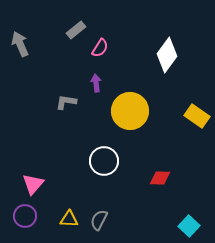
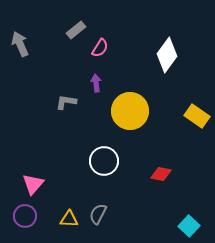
red diamond: moved 1 px right, 4 px up; rotated 10 degrees clockwise
gray semicircle: moved 1 px left, 6 px up
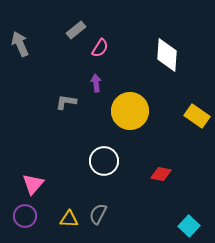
white diamond: rotated 32 degrees counterclockwise
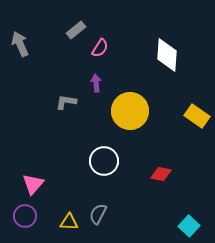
yellow triangle: moved 3 px down
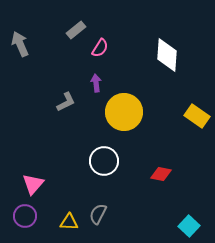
gray L-shape: rotated 145 degrees clockwise
yellow circle: moved 6 px left, 1 px down
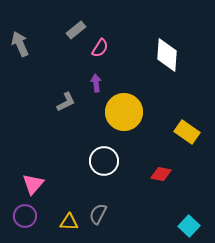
yellow rectangle: moved 10 px left, 16 px down
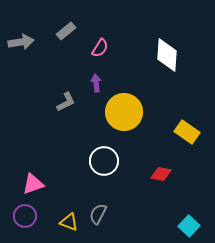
gray rectangle: moved 10 px left, 1 px down
gray arrow: moved 1 px right, 2 px up; rotated 105 degrees clockwise
pink triangle: rotated 30 degrees clockwise
yellow triangle: rotated 18 degrees clockwise
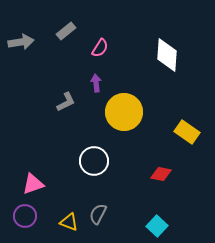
white circle: moved 10 px left
cyan square: moved 32 px left
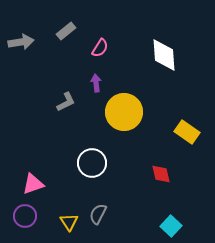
white diamond: moved 3 px left; rotated 8 degrees counterclockwise
white circle: moved 2 px left, 2 px down
red diamond: rotated 65 degrees clockwise
yellow triangle: rotated 36 degrees clockwise
cyan square: moved 14 px right
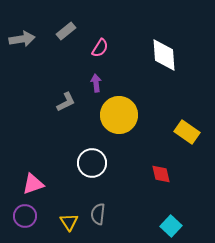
gray arrow: moved 1 px right, 3 px up
yellow circle: moved 5 px left, 3 px down
gray semicircle: rotated 20 degrees counterclockwise
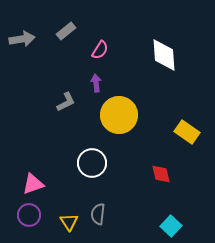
pink semicircle: moved 2 px down
purple circle: moved 4 px right, 1 px up
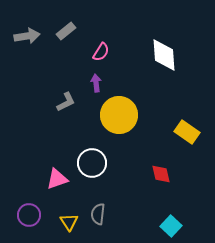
gray arrow: moved 5 px right, 3 px up
pink semicircle: moved 1 px right, 2 px down
pink triangle: moved 24 px right, 5 px up
